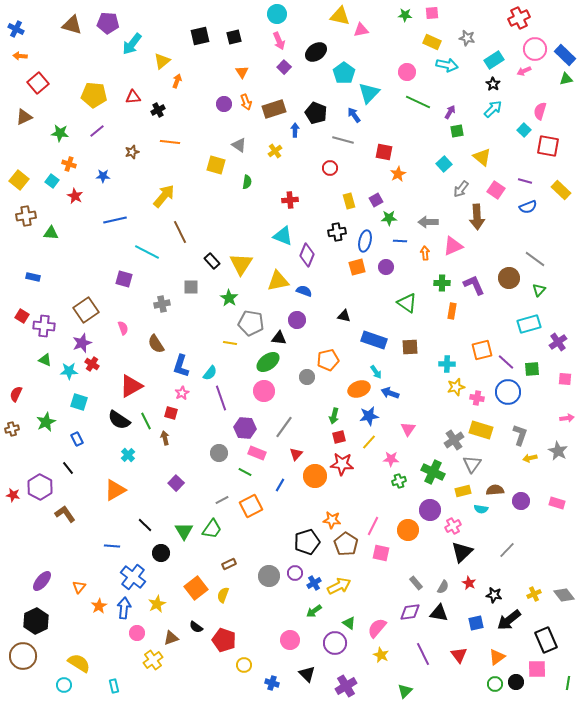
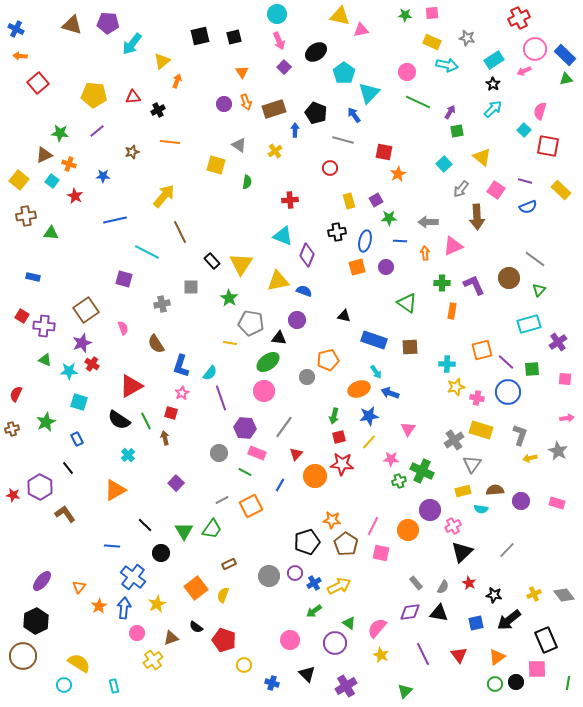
brown triangle at (24, 117): moved 20 px right, 38 px down
green cross at (433, 472): moved 11 px left, 1 px up
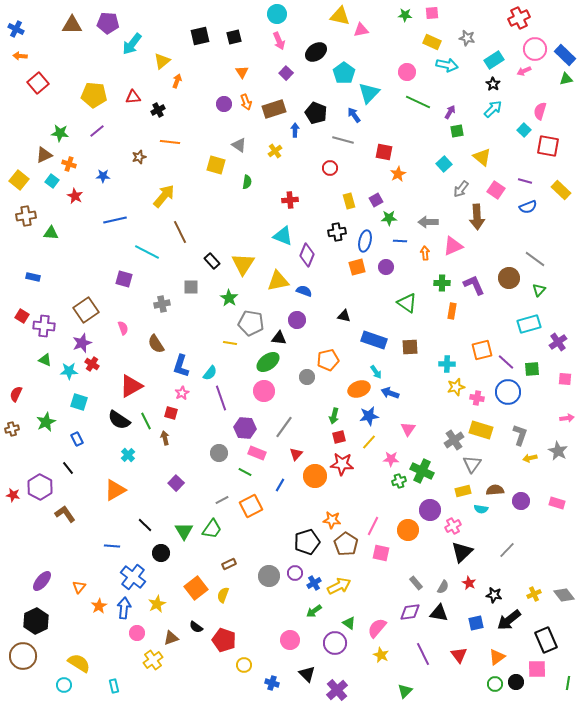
brown triangle at (72, 25): rotated 15 degrees counterclockwise
purple square at (284, 67): moved 2 px right, 6 px down
brown star at (132, 152): moved 7 px right, 5 px down
yellow triangle at (241, 264): moved 2 px right
purple cross at (346, 686): moved 9 px left, 4 px down; rotated 10 degrees counterclockwise
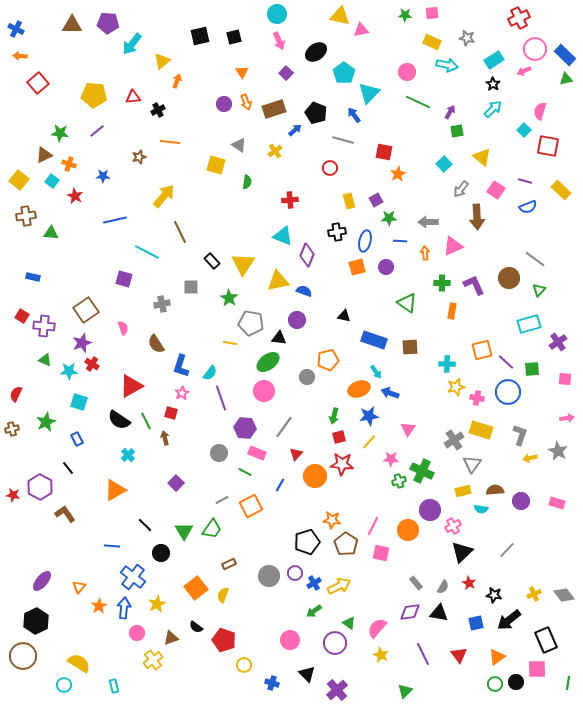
blue arrow at (295, 130): rotated 48 degrees clockwise
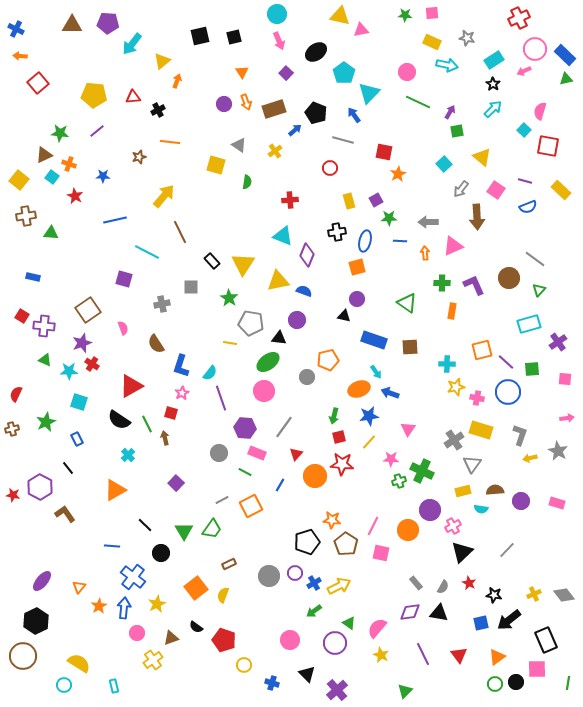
cyan square at (52, 181): moved 4 px up
purple circle at (386, 267): moved 29 px left, 32 px down
brown square at (86, 310): moved 2 px right
green line at (146, 421): moved 1 px right, 3 px down
blue square at (476, 623): moved 5 px right
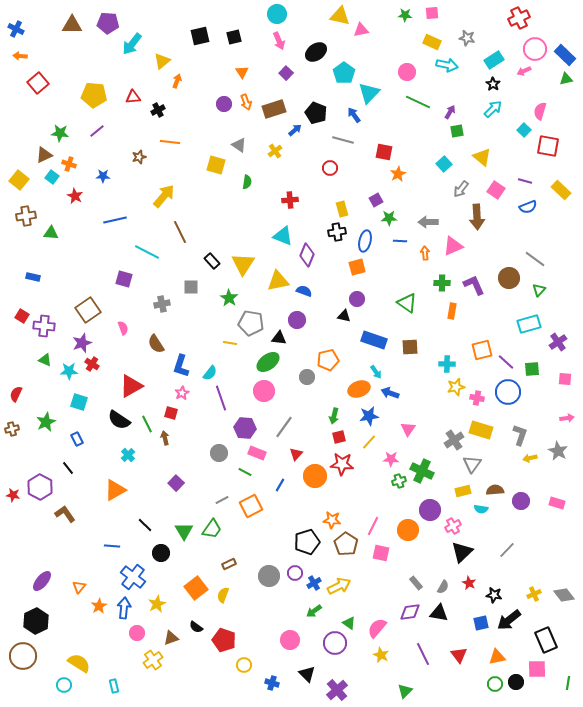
yellow rectangle at (349, 201): moved 7 px left, 8 px down
orange triangle at (497, 657): rotated 24 degrees clockwise
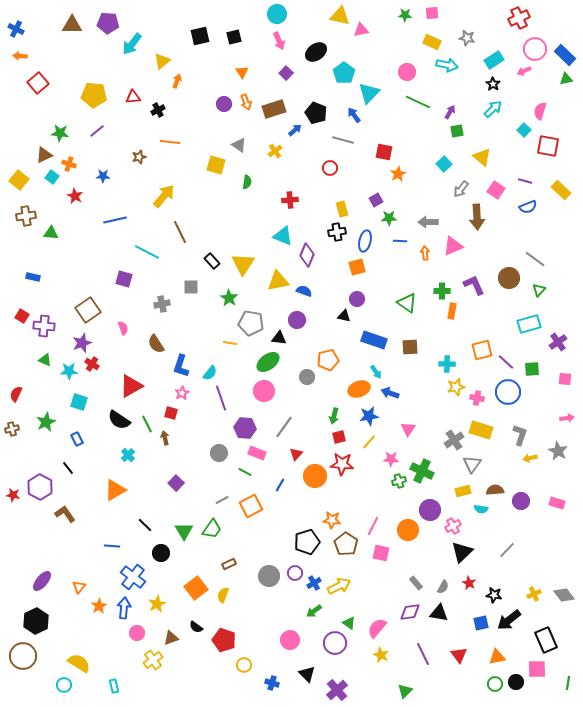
green cross at (442, 283): moved 8 px down
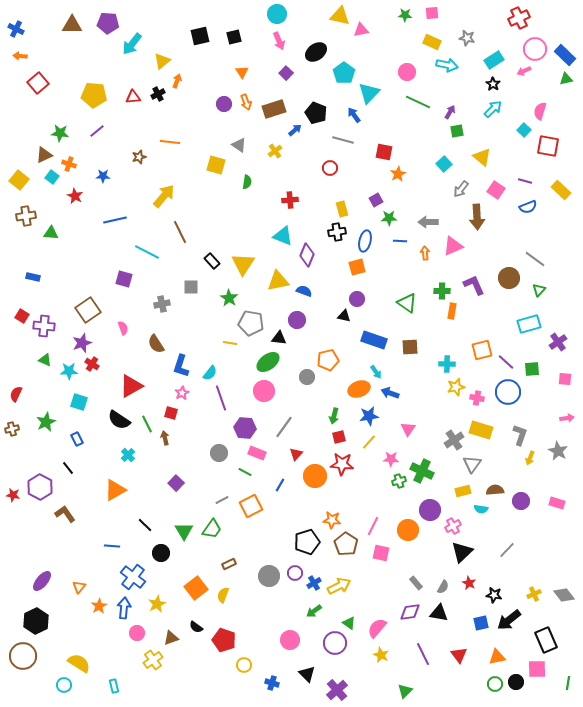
black cross at (158, 110): moved 16 px up
yellow arrow at (530, 458): rotated 56 degrees counterclockwise
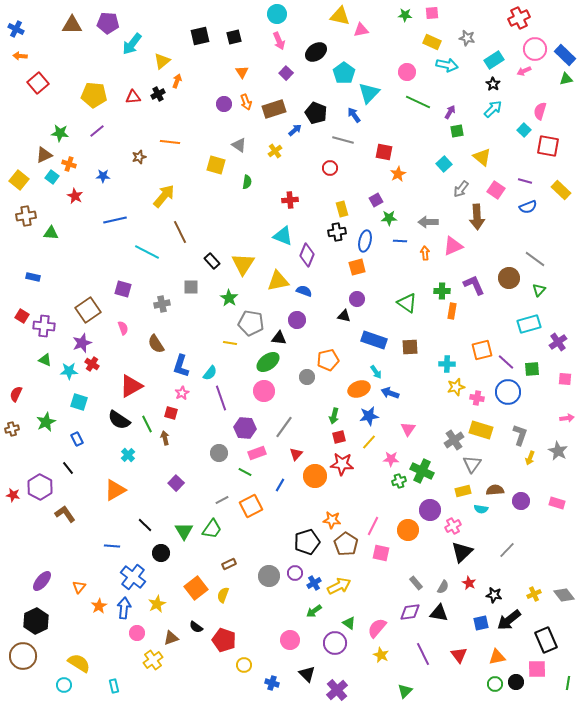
purple square at (124, 279): moved 1 px left, 10 px down
pink rectangle at (257, 453): rotated 42 degrees counterclockwise
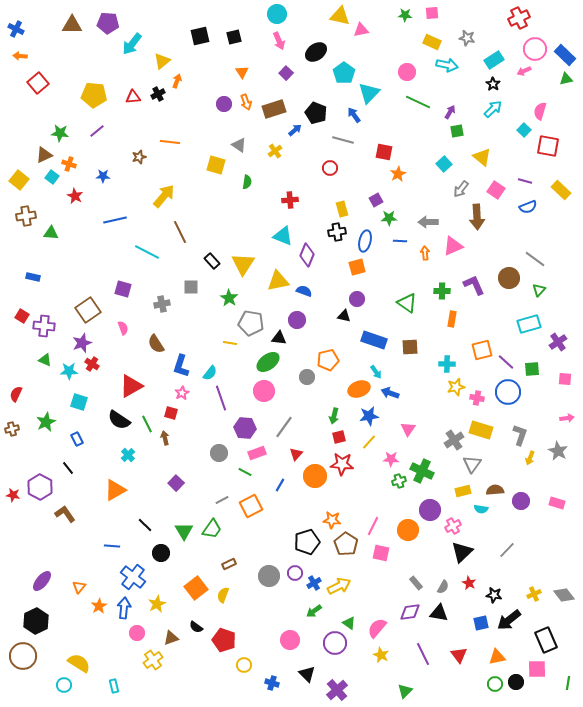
orange rectangle at (452, 311): moved 8 px down
